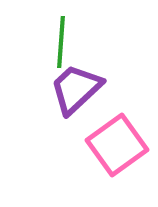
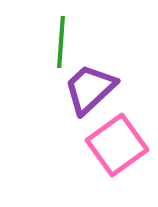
purple trapezoid: moved 14 px right
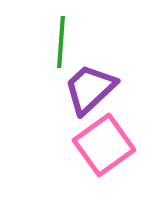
pink square: moved 13 px left
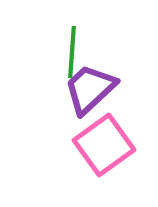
green line: moved 11 px right, 10 px down
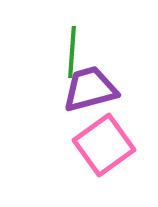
purple trapezoid: rotated 28 degrees clockwise
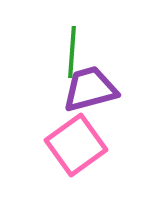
pink square: moved 28 px left
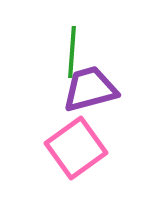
pink square: moved 3 px down
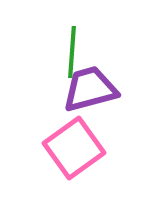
pink square: moved 2 px left
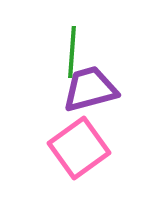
pink square: moved 5 px right
